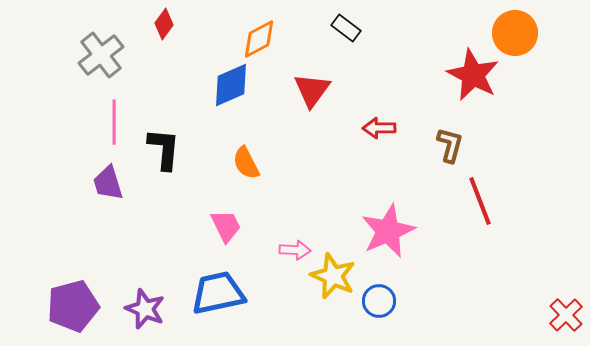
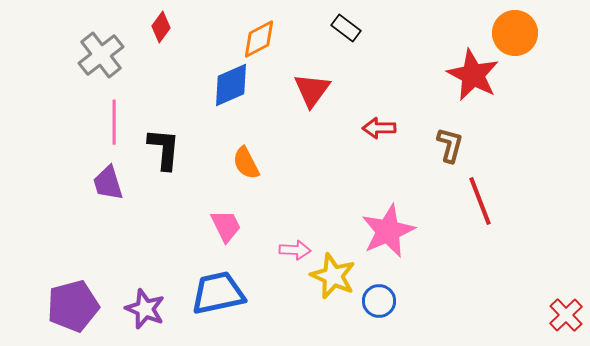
red diamond: moved 3 px left, 3 px down
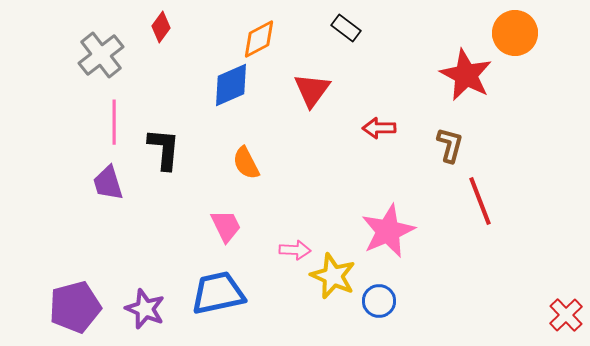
red star: moved 7 px left
purple pentagon: moved 2 px right, 1 px down
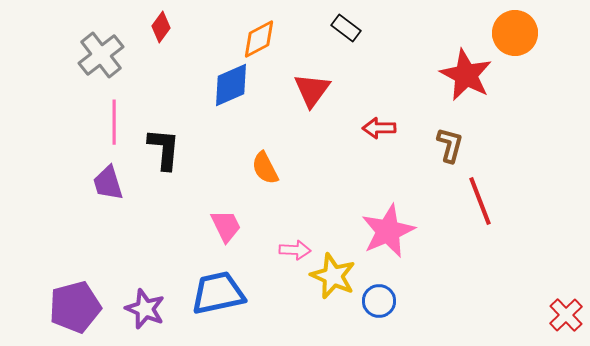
orange semicircle: moved 19 px right, 5 px down
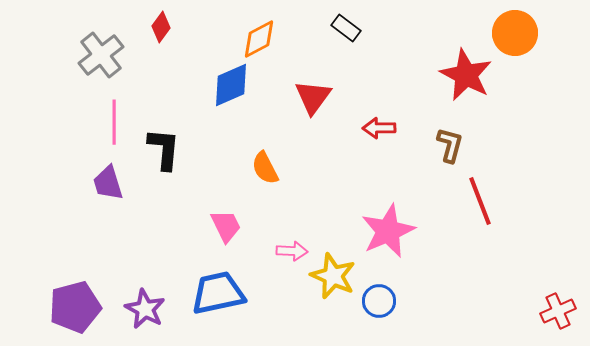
red triangle: moved 1 px right, 7 px down
pink arrow: moved 3 px left, 1 px down
purple star: rotated 6 degrees clockwise
red cross: moved 8 px left, 4 px up; rotated 20 degrees clockwise
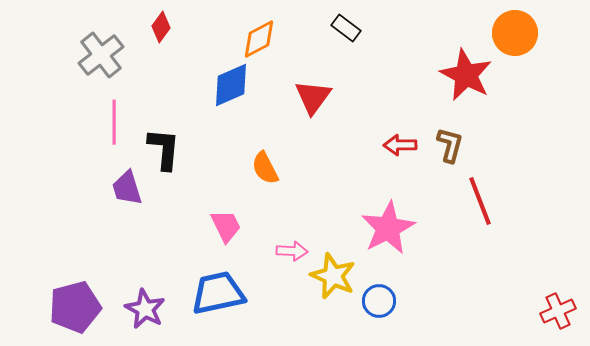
red arrow: moved 21 px right, 17 px down
purple trapezoid: moved 19 px right, 5 px down
pink star: moved 3 px up; rotated 4 degrees counterclockwise
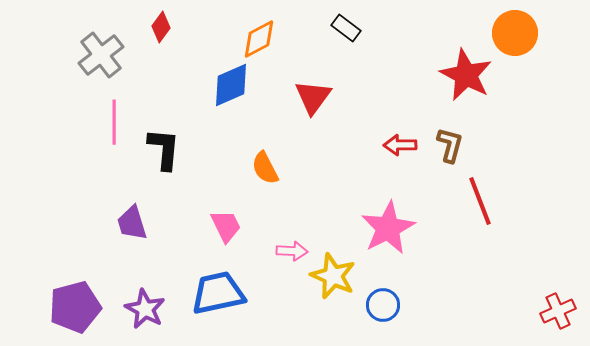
purple trapezoid: moved 5 px right, 35 px down
blue circle: moved 4 px right, 4 px down
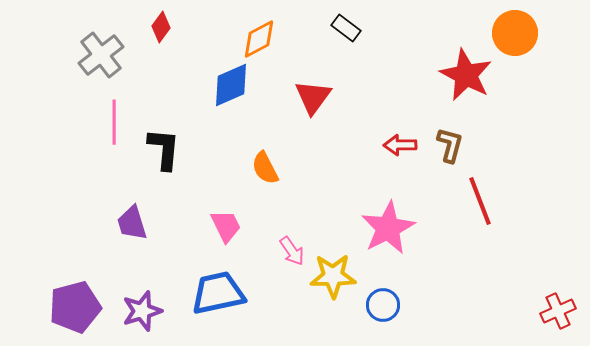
pink arrow: rotated 52 degrees clockwise
yellow star: rotated 24 degrees counterclockwise
purple star: moved 3 px left, 2 px down; rotated 27 degrees clockwise
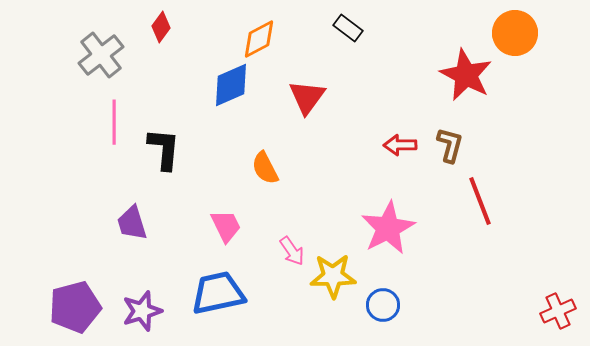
black rectangle: moved 2 px right
red triangle: moved 6 px left
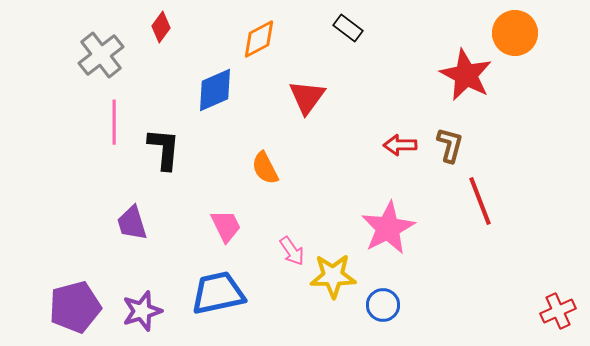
blue diamond: moved 16 px left, 5 px down
